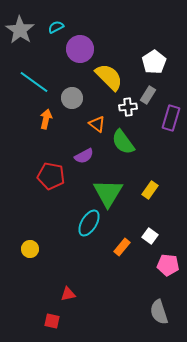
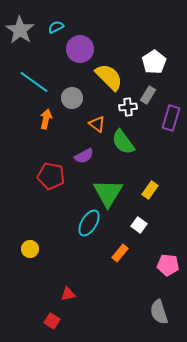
white square: moved 11 px left, 11 px up
orange rectangle: moved 2 px left, 6 px down
red square: rotated 21 degrees clockwise
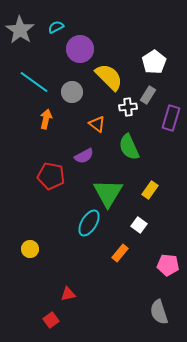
gray circle: moved 6 px up
green semicircle: moved 6 px right, 5 px down; rotated 12 degrees clockwise
red square: moved 1 px left, 1 px up; rotated 21 degrees clockwise
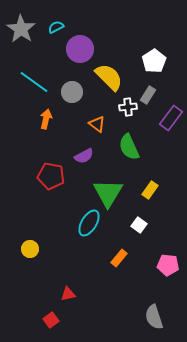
gray star: moved 1 px right, 1 px up
white pentagon: moved 1 px up
purple rectangle: rotated 20 degrees clockwise
orange rectangle: moved 1 px left, 5 px down
gray semicircle: moved 5 px left, 5 px down
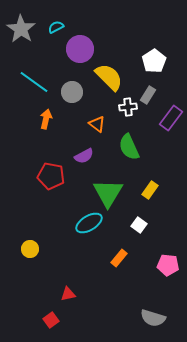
cyan ellipse: rotated 28 degrees clockwise
gray semicircle: moved 1 px left, 1 px down; rotated 55 degrees counterclockwise
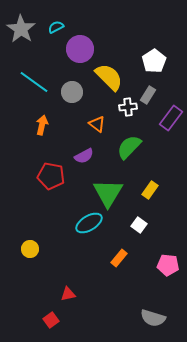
orange arrow: moved 4 px left, 6 px down
green semicircle: rotated 68 degrees clockwise
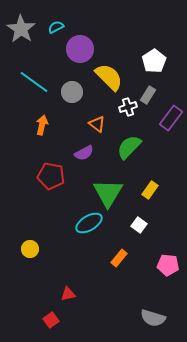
white cross: rotated 12 degrees counterclockwise
purple semicircle: moved 3 px up
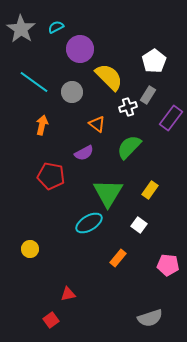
orange rectangle: moved 1 px left
gray semicircle: moved 3 px left; rotated 35 degrees counterclockwise
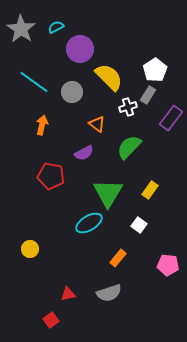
white pentagon: moved 1 px right, 9 px down
gray semicircle: moved 41 px left, 25 px up
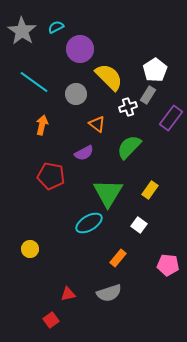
gray star: moved 1 px right, 2 px down
gray circle: moved 4 px right, 2 px down
